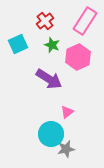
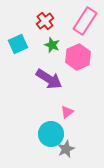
gray star: rotated 12 degrees counterclockwise
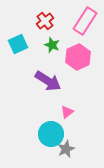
purple arrow: moved 1 px left, 2 px down
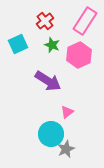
pink hexagon: moved 1 px right, 2 px up
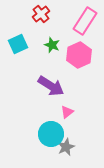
red cross: moved 4 px left, 7 px up
purple arrow: moved 3 px right, 5 px down
gray star: moved 2 px up
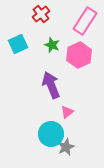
purple arrow: moved 1 px up; rotated 144 degrees counterclockwise
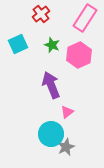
pink rectangle: moved 3 px up
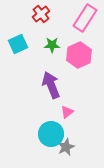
green star: rotated 21 degrees counterclockwise
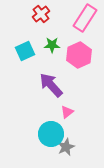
cyan square: moved 7 px right, 7 px down
purple arrow: rotated 20 degrees counterclockwise
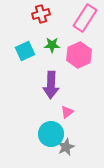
red cross: rotated 24 degrees clockwise
purple arrow: rotated 136 degrees counterclockwise
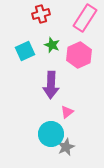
green star: rotated 21 degrees clockwise
